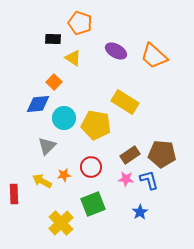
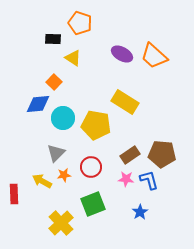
purple ellipse: moved 6 px right, 3 px down
cyan circle: moved 1 px left
gray triangle: moved 9 px right, 7 px down
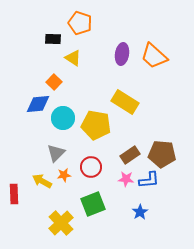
purple ellipse: rotated 70 degrees clockwise
blue L-shape: rotated 100 degrees clockwise
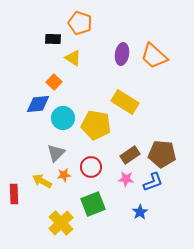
blue L-shape: moved 4 px right, 2 px down; rotated 15 degrees counterclockwise
